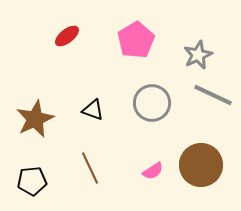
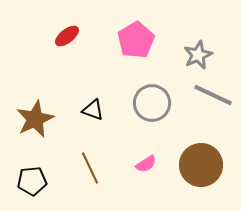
pink semicircle: moved 7 px left, 7 px up
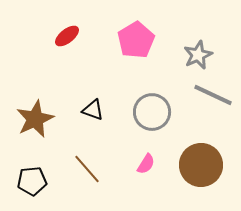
gray circle: moved 9 px down
pink semicircle: rotated 25 degrees counterclockwise
brown line: moved 3 px left, 1 px down; rotated 16 degrees counterclockwise
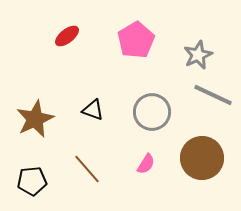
brown circle: moved 1 px right, 7 px up
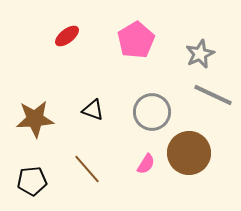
gray star: moved 2 px right, 1 px up
brown star: rotated 21 degrees clockwise
brown circle: moved 13 px left, 5 px up
